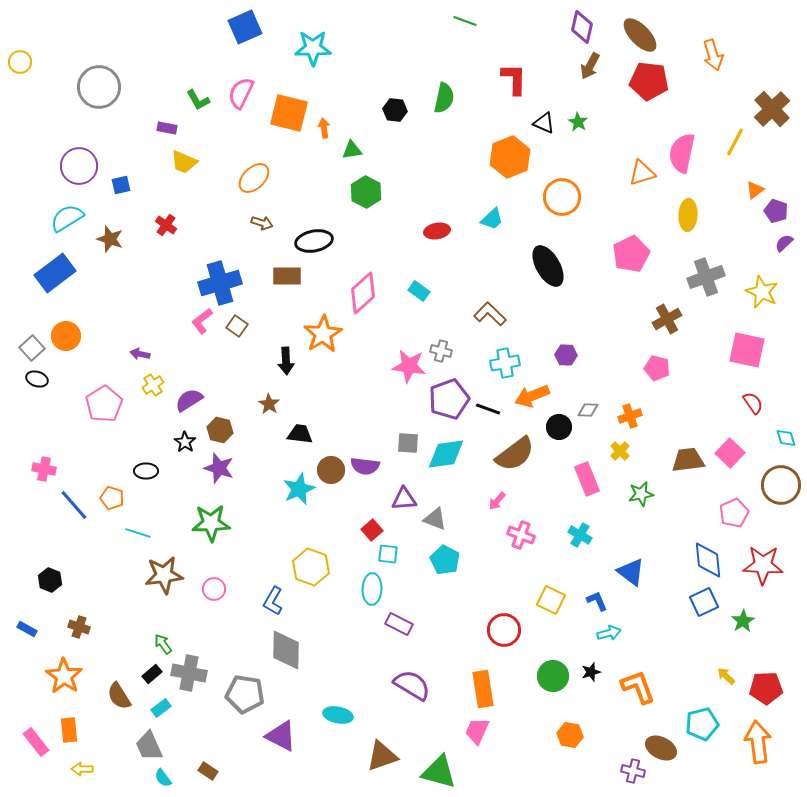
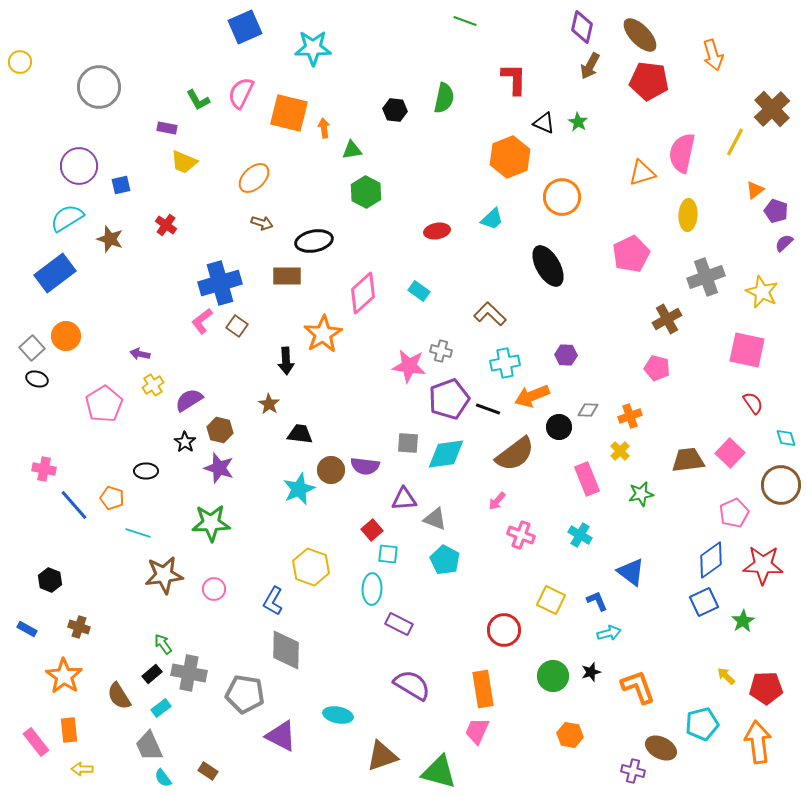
blue diamond at (708, 560): moved 3 px right; rotated 60 degrees clockwise
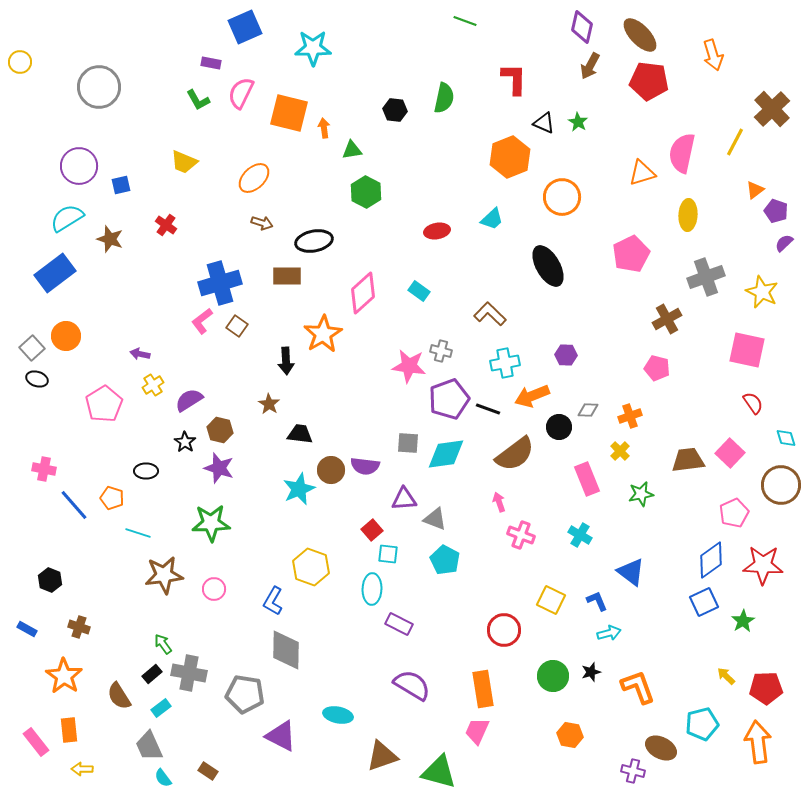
purple rectangle at (167, 128): moved 44 px right, 65 px up
pink arrow at (497, 501): moved 2 px right, 1 px down; rotated 120 degrees clockwise
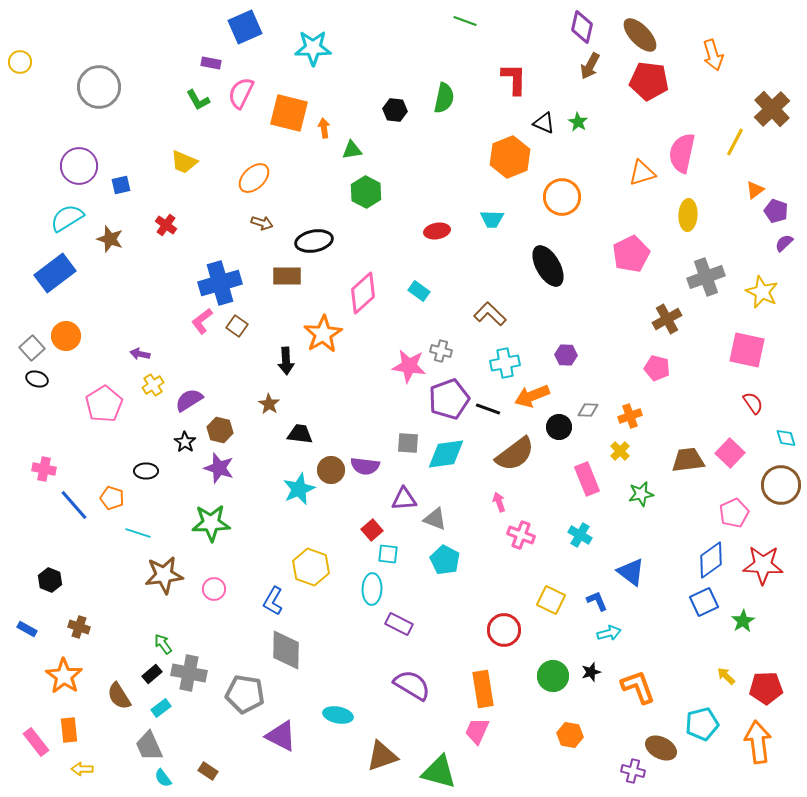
cyan trapezoid at (492, 219): rotated 45 degrees clockwise
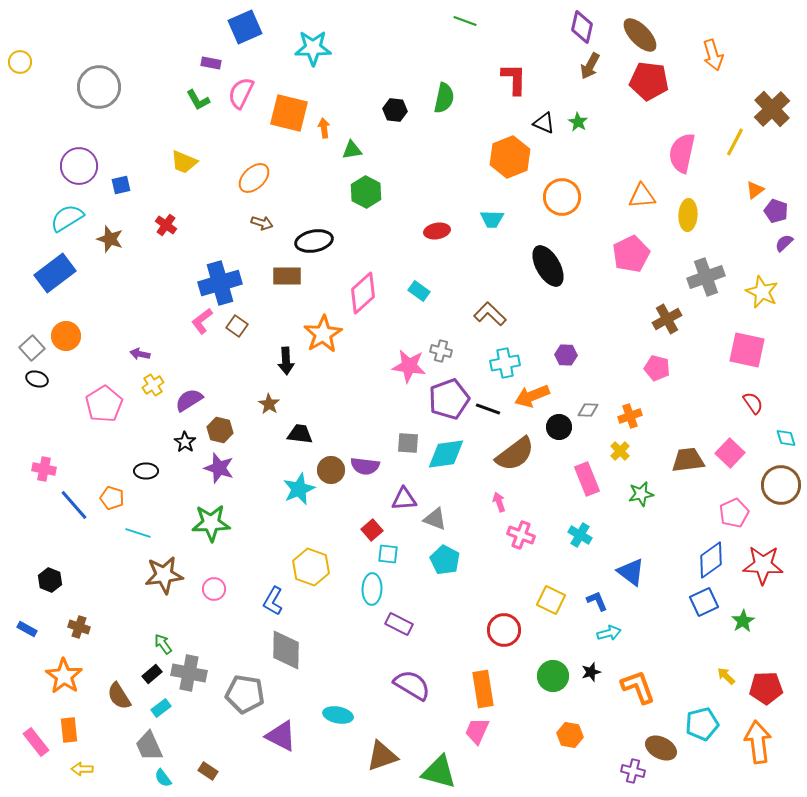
orange triangle at (642, 173): moved 23 px down; rotated 12 degrees clockwise
